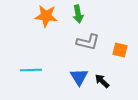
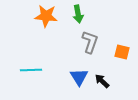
gray L-shape: moved 2 px right; rotated 85 degrees counterclockwise
orange square: moved 2 px right, 2 px down
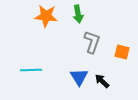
gray L-shape: moved 2 px right
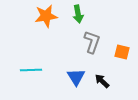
orange star: rotated 15 degrees counterclockwise
blue triangle: moved 3 px left
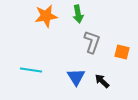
cyan line: rotated 10 degrees clockwise
